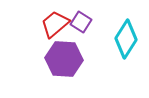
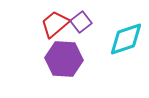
purple square: rotated 20 degrees clockwise
cyan diamond: rotated 39 degrees clockwise
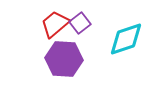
purple square: moved 1 px left, 1 px down
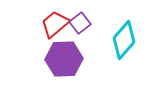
cyan diamond: moved 2 px left, 1 px down; rotated 30 degrees counterclockwise
purple hexagon: rotated 6 degrees counterclockwise
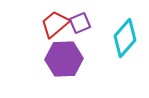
purple square: rotated 15 degrees clockwise
cyan diamond: moved 1 px right, 2 px up
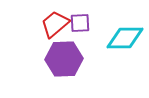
purple square: rotated 20 degrees clockwise
cyan diamond: rotated 48 degrees clockwise
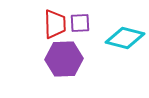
red trapezoid: rotated 128 degrees clockwise
cyan diamond: rotated 15 degrees clockwise
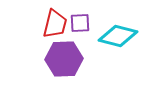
red trapezoid: rotated 16 degrees clockwise
cyan diamond: moved 7 px left, 2 px up
